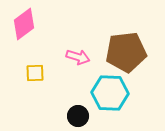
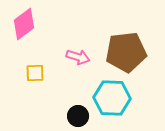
cyan hexagon: moved 2 px right, 5 px down
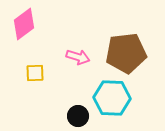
brown pentagon: moved 1 px down
